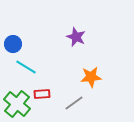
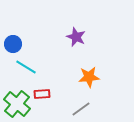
orange star: moved 2 px left
gray line: moved 7 px right, 6 px down
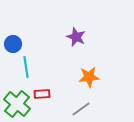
cyan line: rotated 50 degrees clockwise
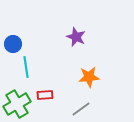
red rectangle: moved 3 px right, 1 px down
green cross: rotated 20 degrees clockwise
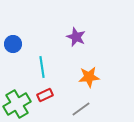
cyan line: moved 16 px right
red rectangle: rotated 21 degrees counterclockwise
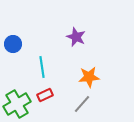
gray line: moved 1 px right, 5 px up; rotated 12 degrees counterclockwise
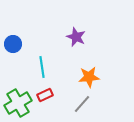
green cross: moved 1 px right, 1 px up
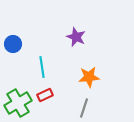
gray line: moved 2 px right, 4 px down; rotated 24 degrees counterclockwise
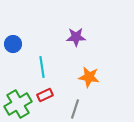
purple star: rotated 24 degrees counterclockwise
orange star: rotated 15 degrees clockwise
green cross: moved 1 px down
gray line: moved 9 px left, 1 px down
